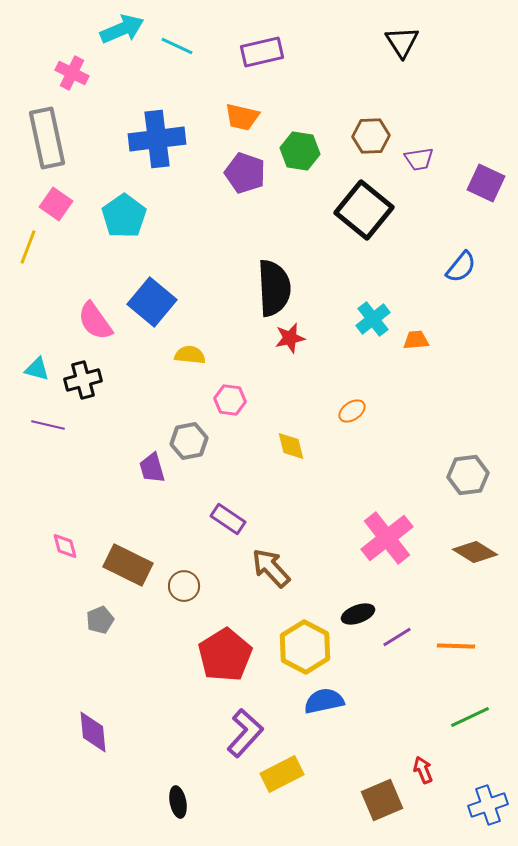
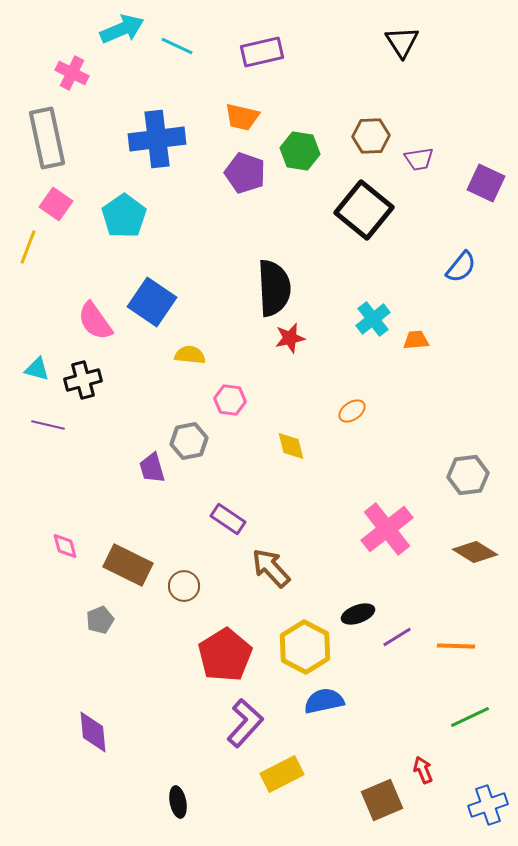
blue square at (152, 302): rotated 6 degrees counterclockwise
pink cross at (387, 538): moved 9 px up
purple L-shape at (245, 733): moved 10 px up
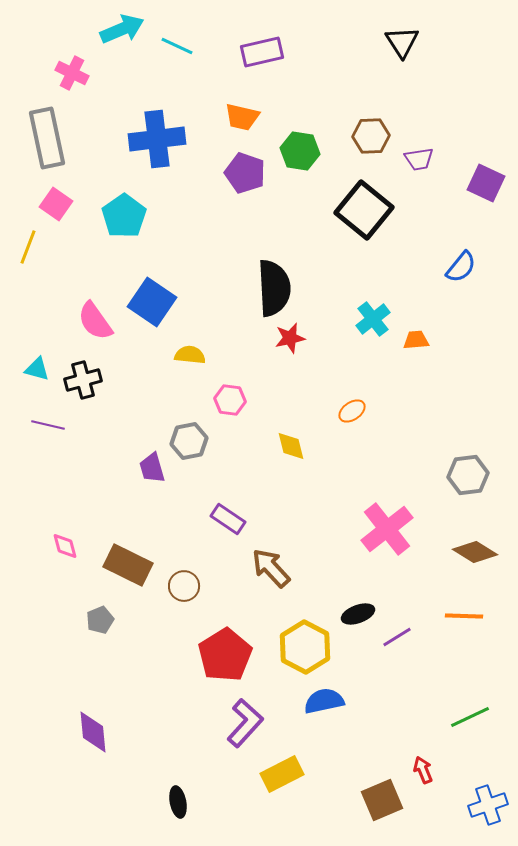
orange line at (456, 646): moved 8 px right, 30 px up
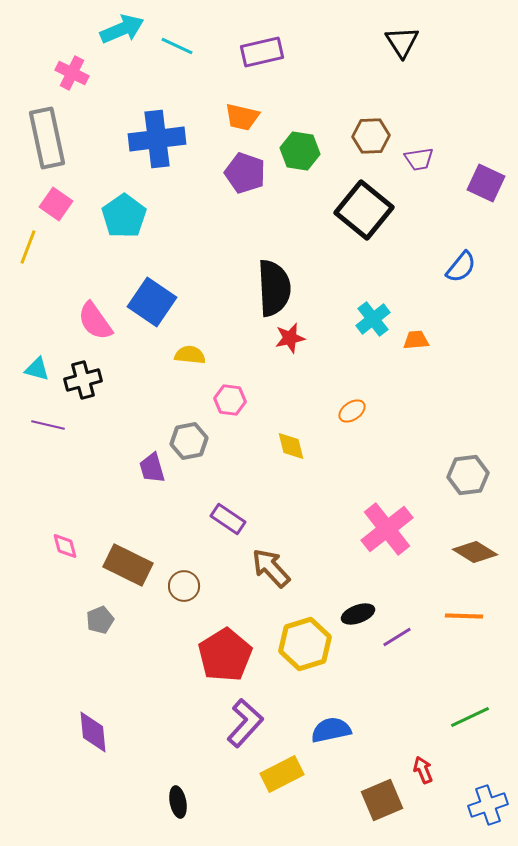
yellow hexagon at (305, 647): moved 3 px up; rotated 15 degrees clockwise
blue semicircle at (324, 701): moved 7 px right, 29 px down
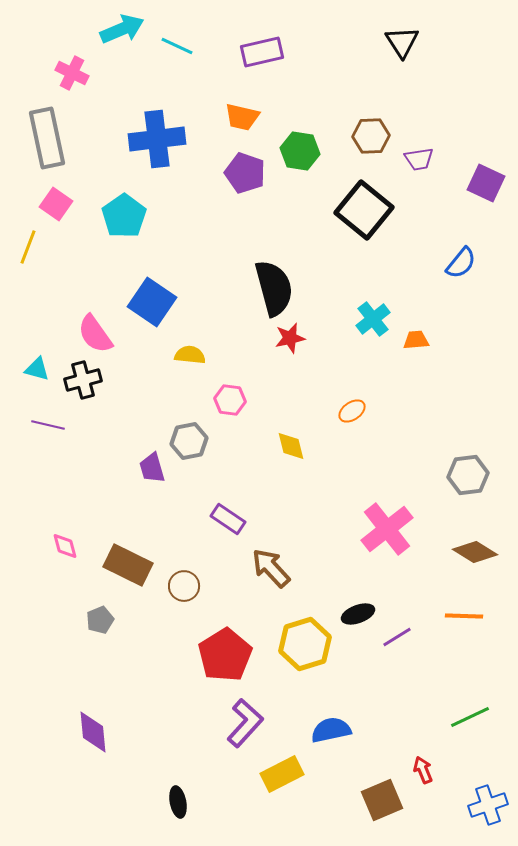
blue semicircle at (461, 267): moved 4 px up
black semicircle at (274, 288): rotated 12 degrees counterclockwise
pink semicircle at (95, 321): moved 13 px down
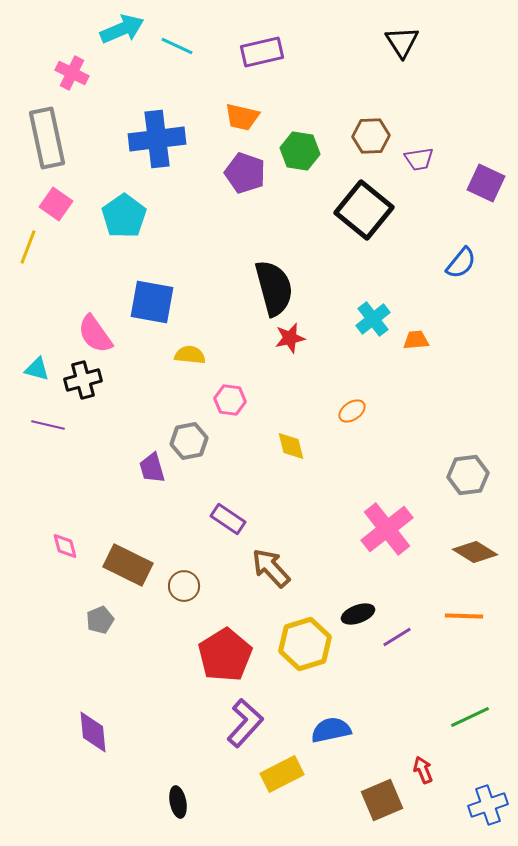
blue square at (152, 302): rotated 24 degrees counterclockwise
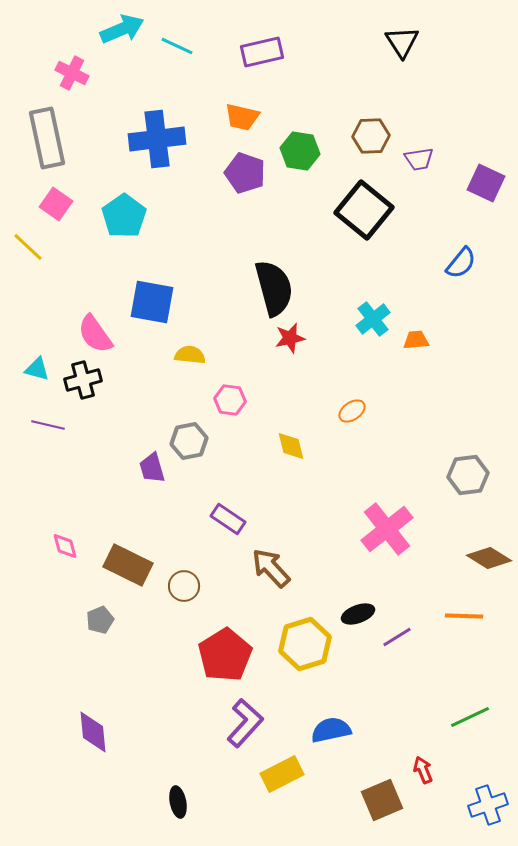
yellow line at (28, 247): rotated 68 degrees counterclockwise
brown diamond at (475, 552): moved 14 px right, 6 px down
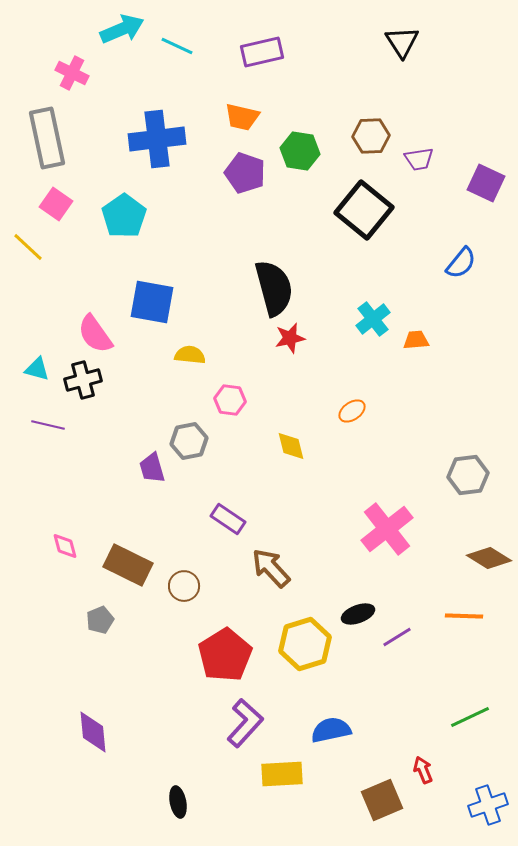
yellow rectangle at (282, 774): rotated 24 degrees clockwise
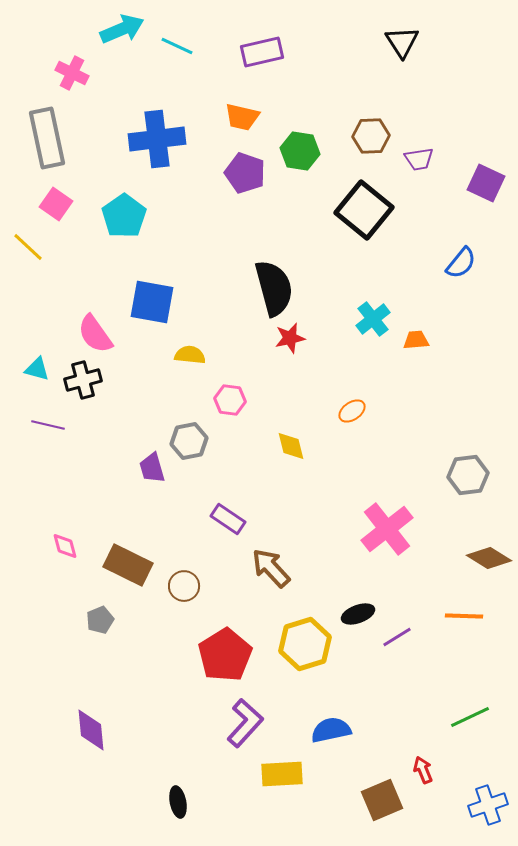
purple diamond at (93, 732): moved 2 px left, 2 px up
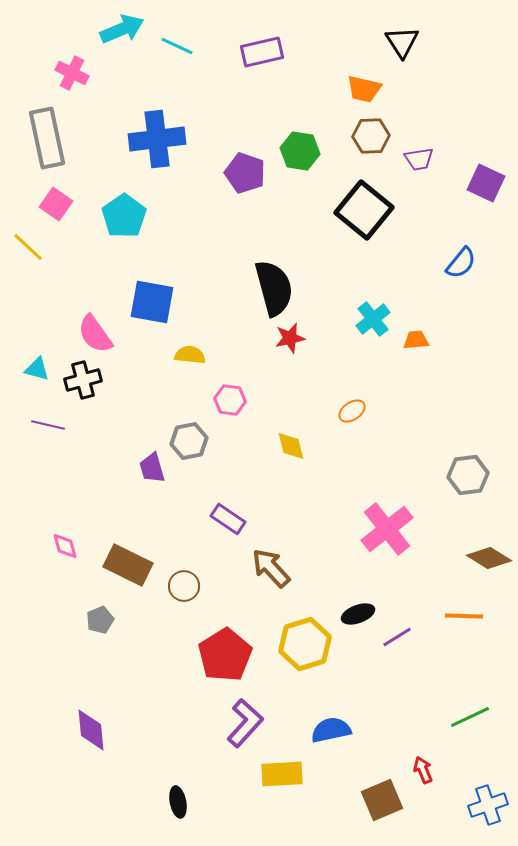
orange trapezoid at (242, 117): moved 122 px right, 28 px up
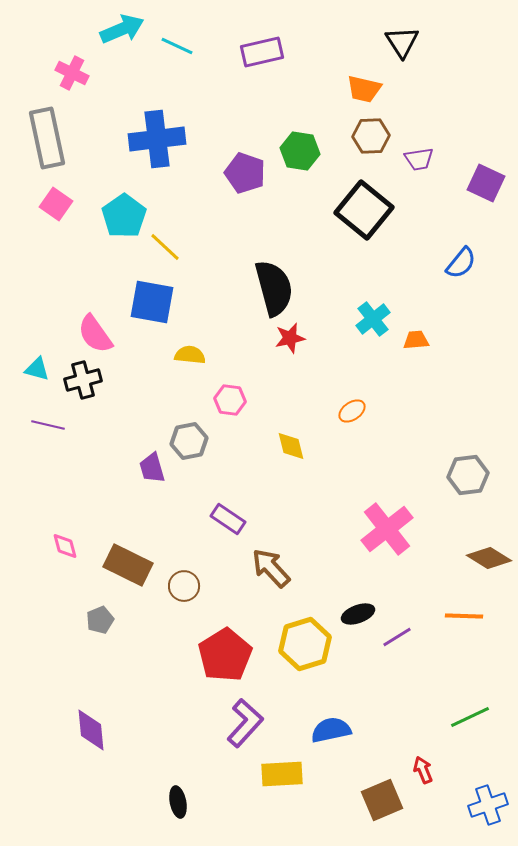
yellow line at (28, 247): moved 137 px right
